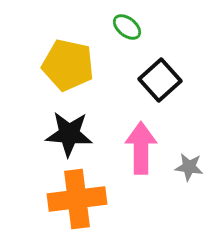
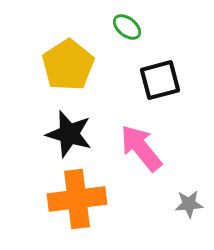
yellow pentagon: rotated 27 degrees clockwise
black square: rotated 27 degrees clockwise
black star: rotated 12 degrees clockwise
pink arrow: rotated 39 degrees counterclockwise
gray star: moved 37 px down; rotated 12 degrees counterclockwise
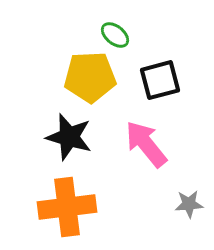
green ellipse: moved 12 px left, 8 px down
yellow pentagon: moved 22 px right, 12 px down; rotated 30 degrees clockwise
black star: moved 3 px down
pink arrow: moved 5 px right, 4 px up
orange cross: moved 10 px left, 8 px down
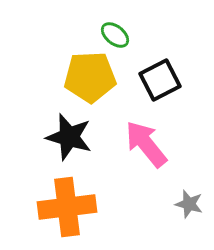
black square: rotated 12 degrees counterclockwise
gray star: rotated 20 degrees clockwise
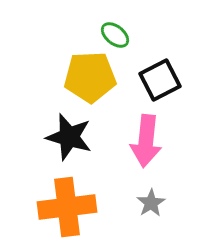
pink arrow: moved 3 px up; rotated 135 degrees counterclockwise
gray star: moved 38 px left, 1 px up; rotated 24 degrees clockwise
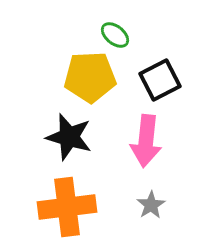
gray star: moved 2 px down
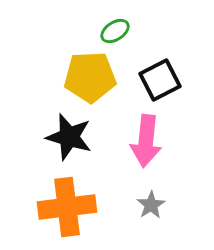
green ellipse: moved 4 px up; rotated 72 degrees counterclockwise
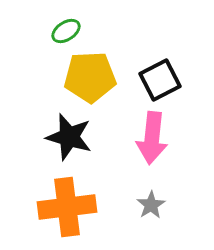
green ellipse: moved 49 px left
pink arrow: moved 6 px right, 3 px up
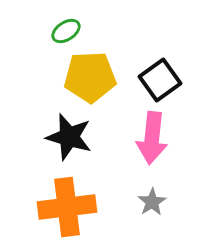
black square: rotated 9 degrees counterclockwise
gray star: moved 1 px right, 3 px up
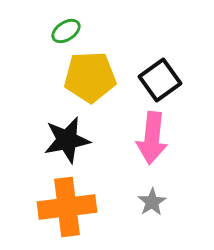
black star: moved 2 px left, 3 px down; rotated 27 degrees counterclockwise
